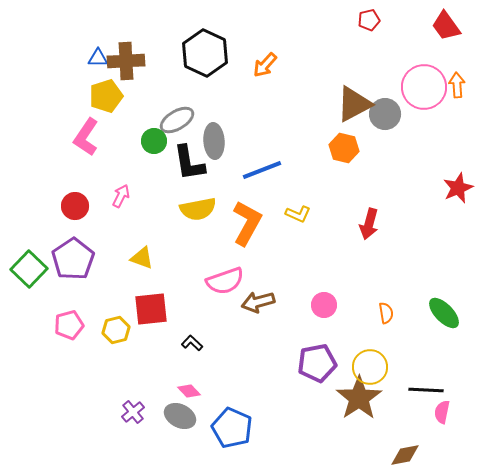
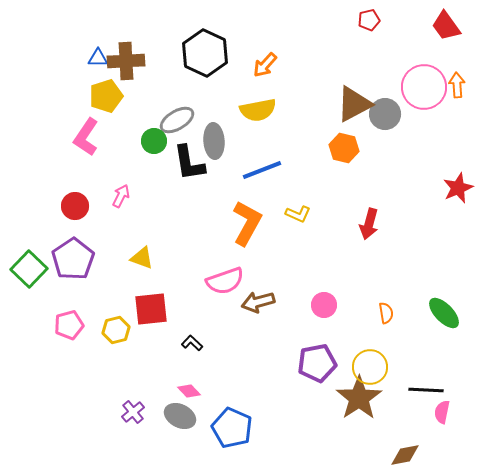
yellow semicircle at (198, 209): moved 60 px right, 99 px up
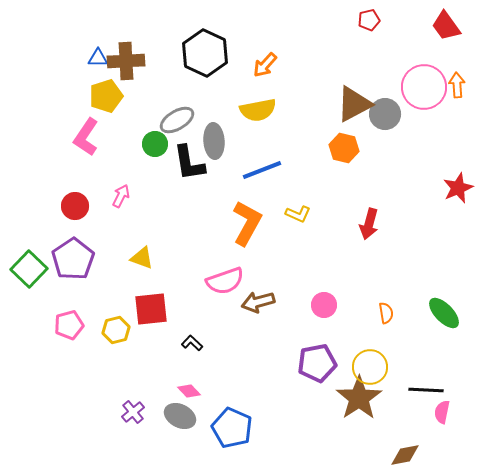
green circle at (154, 141): moved 1 px right, 3 px down
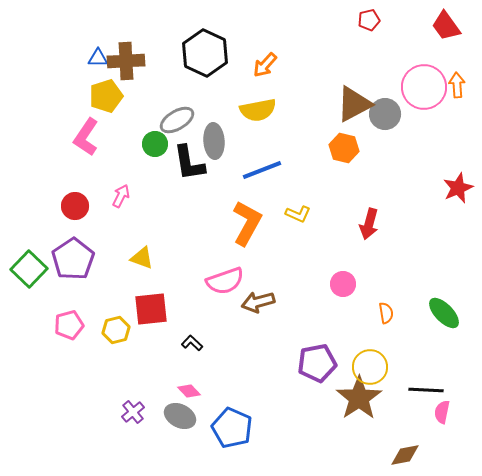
pink circle at (324, 305): moved 19 px right, 21 px up
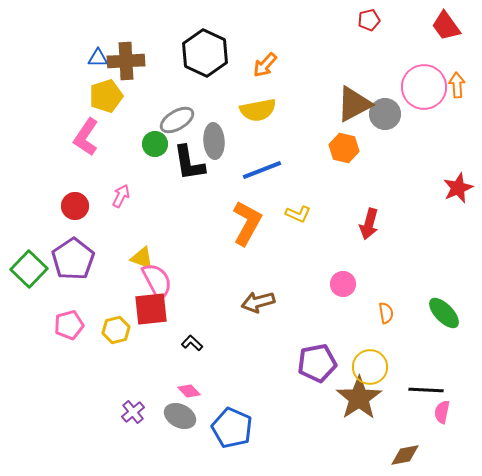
pink semicircle at (225, 281): moved 68 px left; rotated 99 degrees counterclockwise
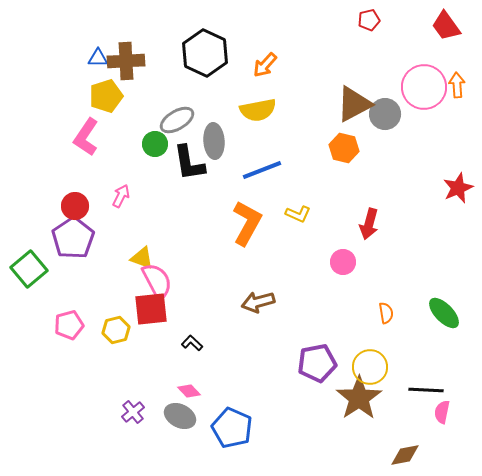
purple pentagon at (73, 259): moved 21 px up
green square at (29, 269): rotated 6 degrees clockwise
pink circle at (343, 284): moved 22 px up
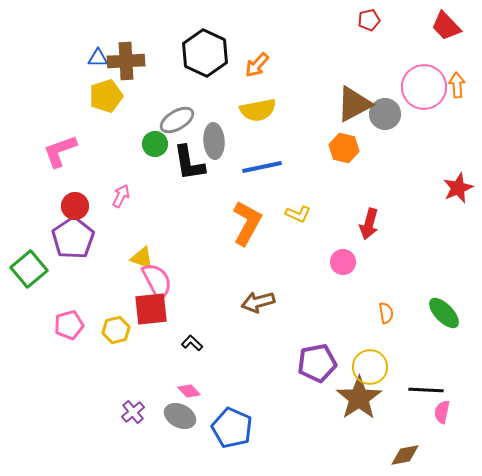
red trapezoid at (446, 26): rotated 8 degrees counterclockwise
orange arrow at (265, 65): moved 8 px left
pink L-shape at (86, 137): moved 26 px left, 14 px down; rotated 36 degrees clockwise
blue line at (262, 170): moved 3 px up; rotated 9 degrees clockwise
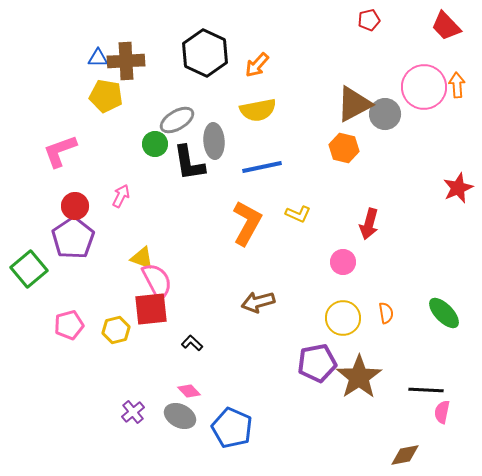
yellow pentagon at (106, 96): rotated 28 degrees clockwise
yellow circle at (370, 367): moved 27 px left, 49 px up
brown star at (359, 398): moved 21 px up
